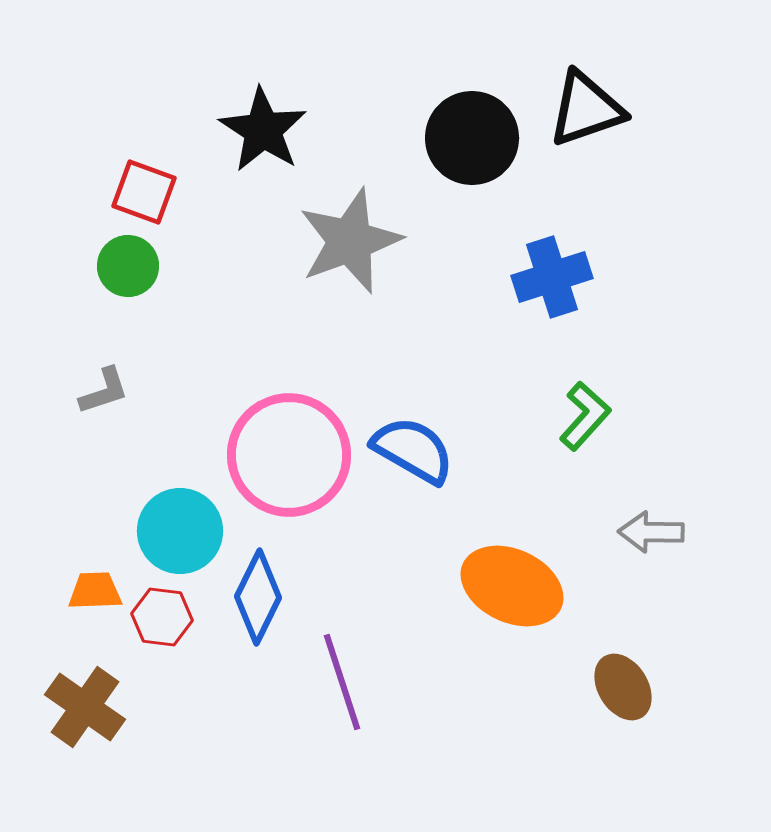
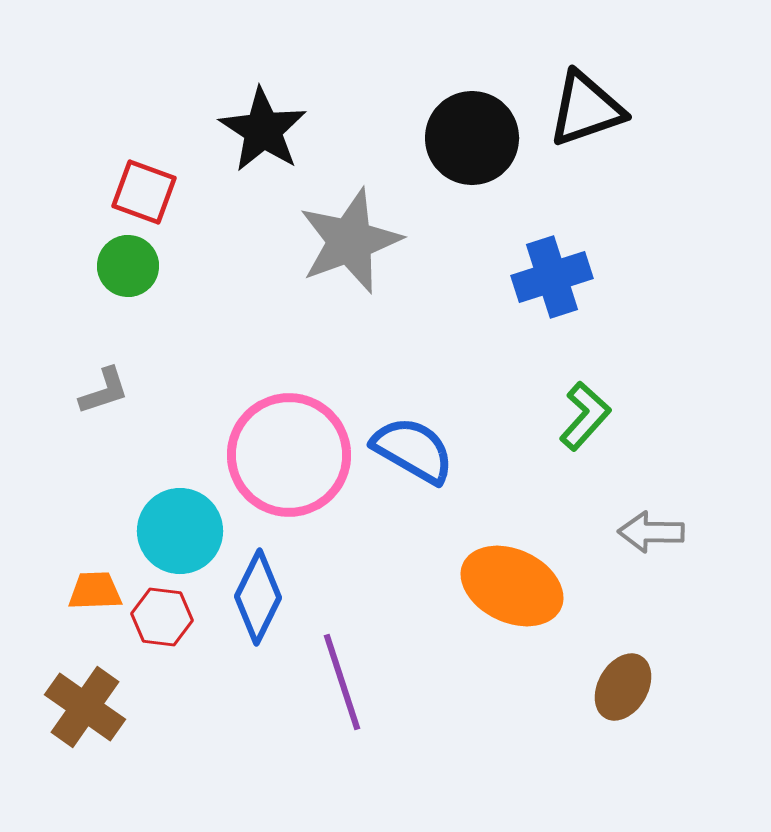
brown ellipse: rotated 62 degrees clockwise
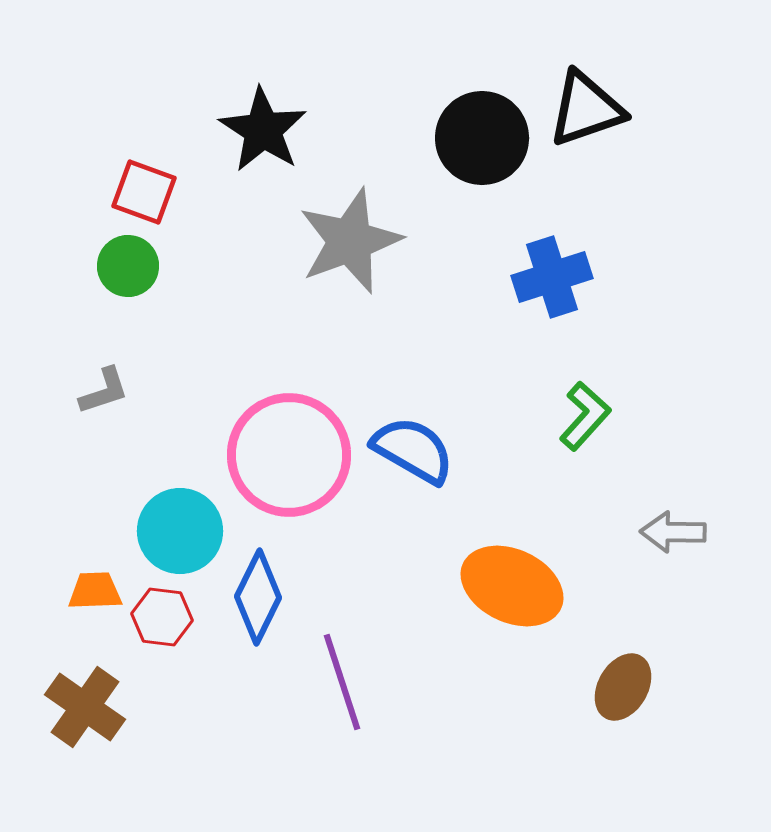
black circle: moved 10 px right
gray arrow: moved 22 px right
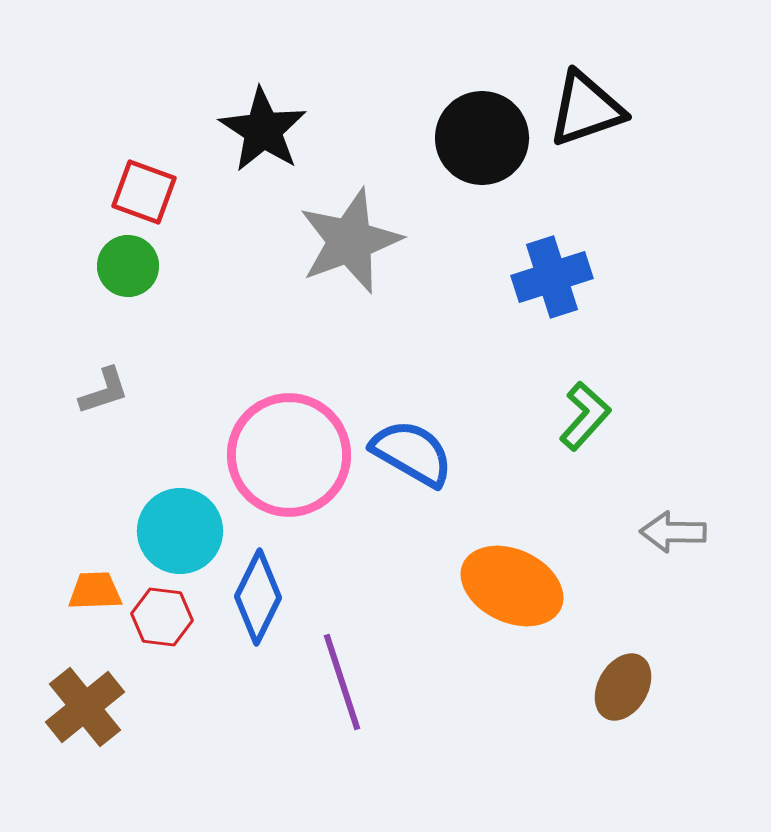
blue semicircle: moved 1 px left, 3 px down
brown cross: rotated 16 degrees clockwise
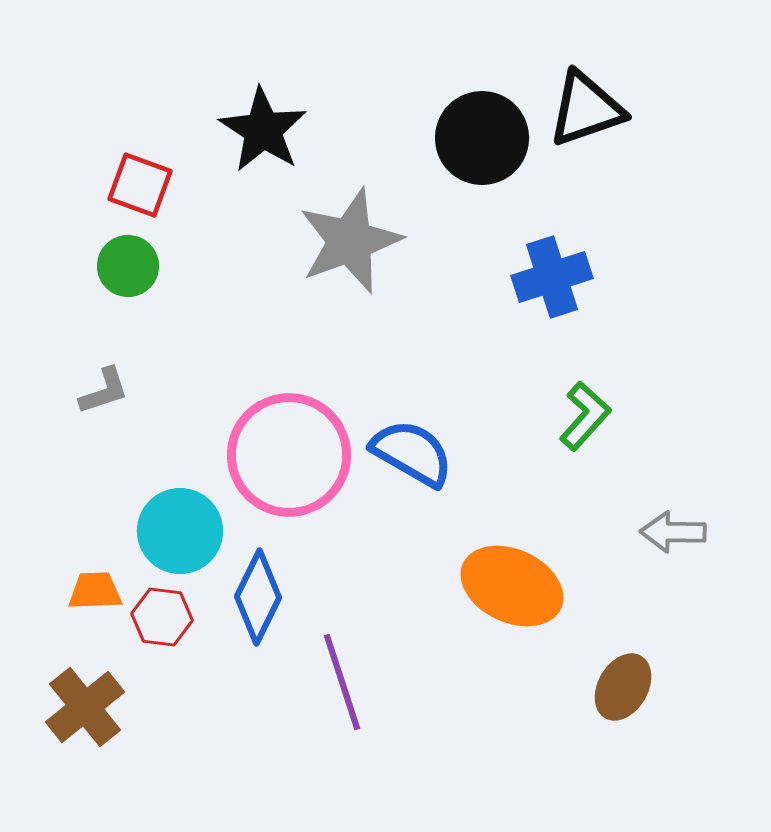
red square: moved 4 px left, 7 px up
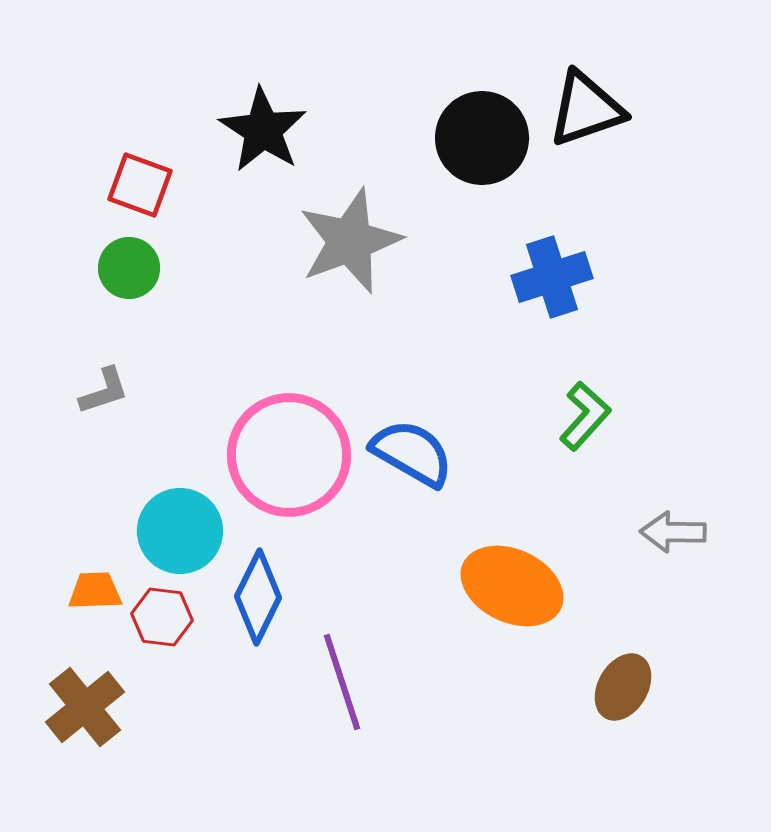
green circle: moved 1 px right, 2 px down
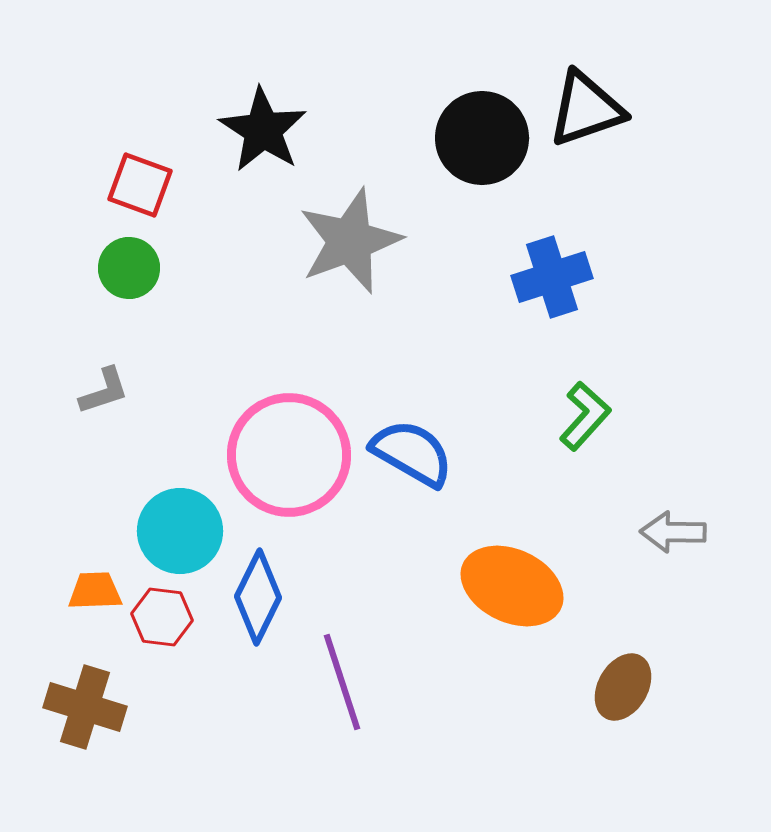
brown cross: rotated 34 degrees counterclockwise
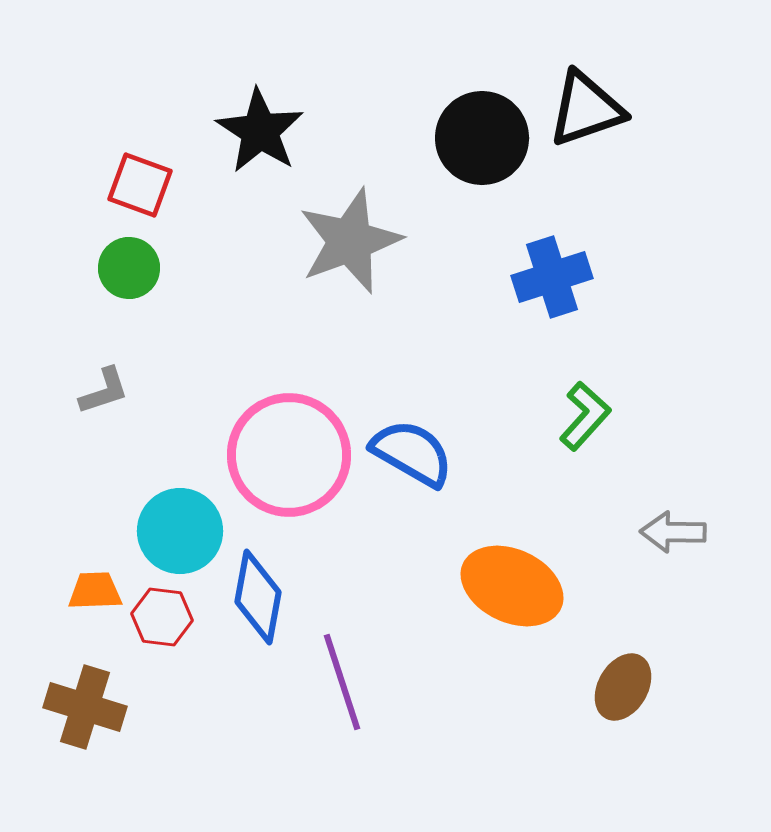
black star: moved 3 px left, 1 px down
blue diamond: rotated 16 degrees counterclockwise
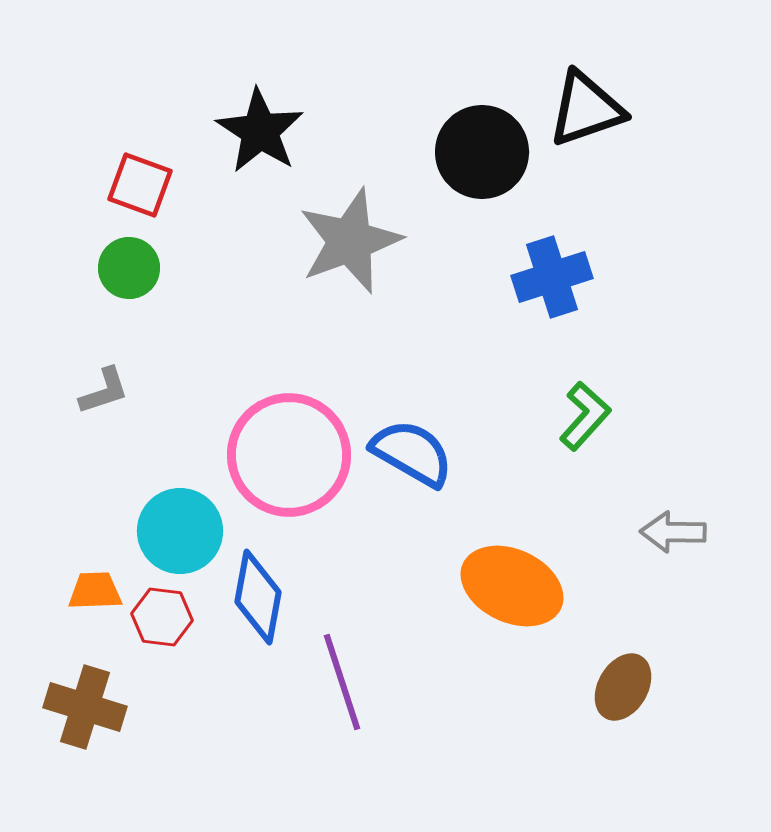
black circle: moved 14 px down
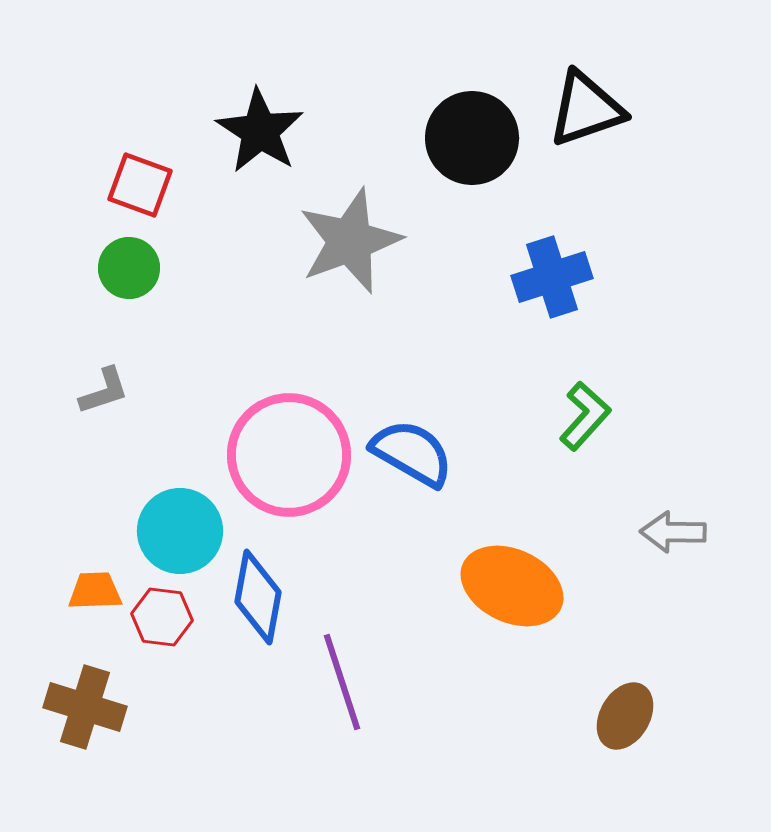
black circle: moved 10 px left, 14 px up
brown ellipse: moved 2 px right, 29 px down
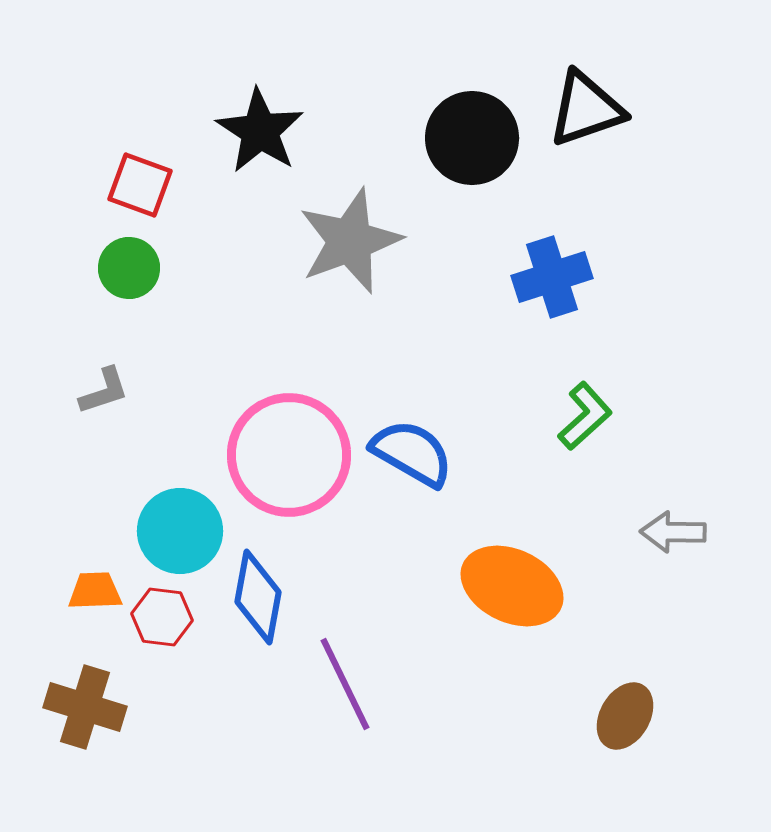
green L-shape: rotated 6 degrees clockwise
purple line: moved 3 px right, 2 px down; rotated 8 degrees counterclockwise
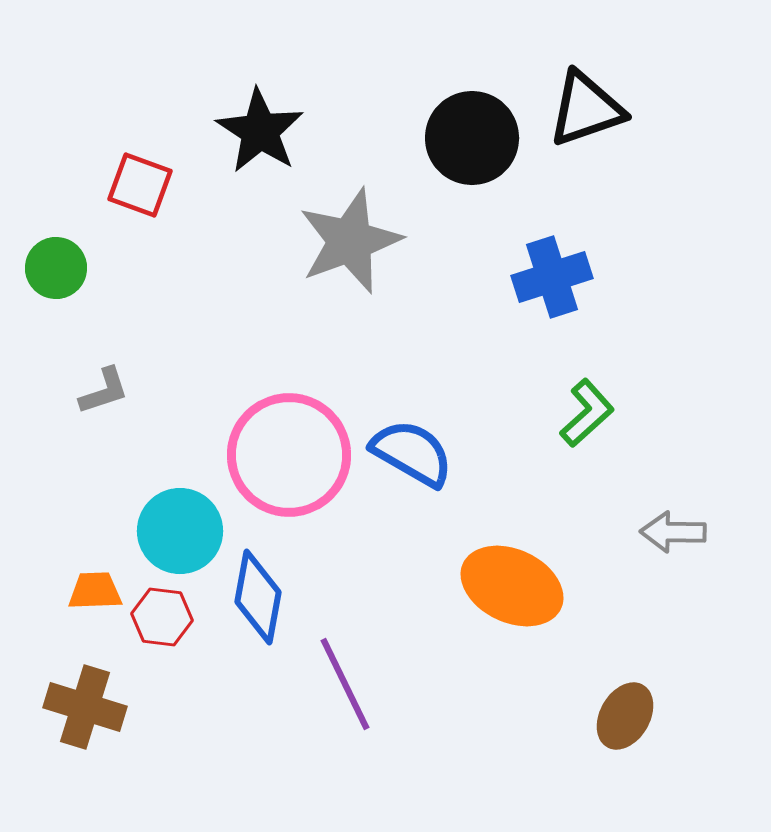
green circle: moved 73 px left
green L-shape: moved 2 px right, 3 px up
